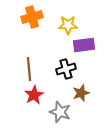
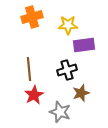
black cross: moved 1 px right, 1 px down
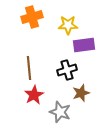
brown line: moved 1 px up
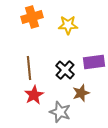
purple rectangle: moved 10 px right, 17 px down
black cross: moved 2 px left; rotated 30 degrees counterclockwise
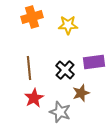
red star: moved 3 px down
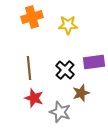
red star: rotated 24 degrees counterclockwise
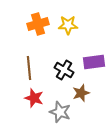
orange cross: moved 6 px right, 7 px down
black cross: moved 1 px left; rotated 12 degrees counterclockwise
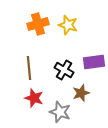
yellow star: rotated 18 degrees clockwise
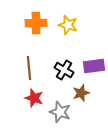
orange cross: moved 2 px left, 1 px up; rotated 15 degrees clockwise
purple rectangle: moved 4 px down
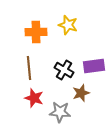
orange cross: moved 9 px down
gray star: rotated 15 degrees counterclockwise
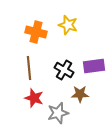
orange cross: rotated 15 degrees clockwise
brown star: moved 1 px left, 1 px down; rotated 18 degrees clockwise
gray star: moved 2 px left, 1 px down; rotated 20 degrees counterclockwise
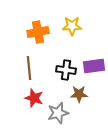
yellow star: moved 4 px right, 1 px down; rotated 18 degrees counterclockwise
orange cross: moved 2 px right; rotated 25 degrees counterclockwise
black cross: moved 2 px right; rotated 24 degrees counterclockwise
brown star: moved 1 px left
